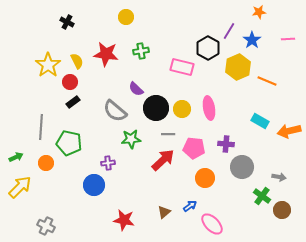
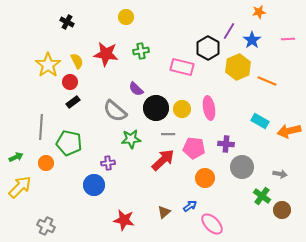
gray arrow at (279, 177): moved 1 px right, 3 px up
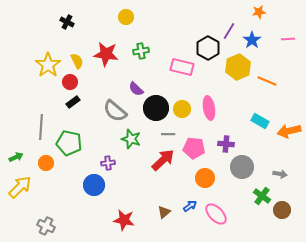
green star at (131, 139): rotated 24 degrees clockwise
pink ellipse at (212, 224): moved 4 px right, 10 px up
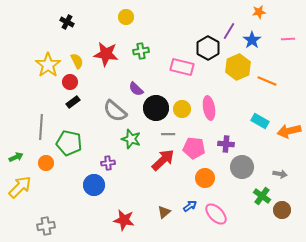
gray cross at (46, 226): rotated 36 degrees counterclockwise
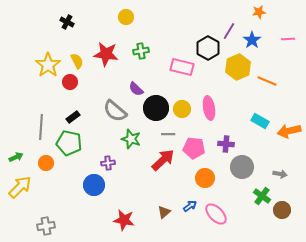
black rectangle at (73, 102): moved 15 px down
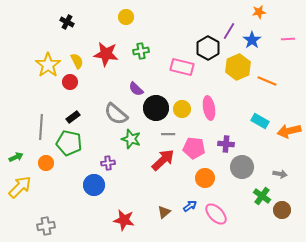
gray semicircle at (115, 111): moved 1 px right, 3 px down
